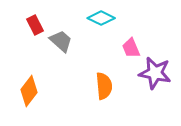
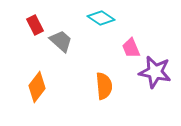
cyan diamond: rotated 8 degrees clockwise
purple star: moved 1 px up
orange diamond: moved 8 px right, 4 px up
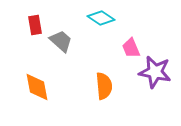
red rectangle: rotated 18 degrees clockwise
orange diamond: rotated 48 degrees counterclockwise
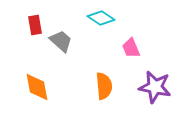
purple star: moved 15 px down
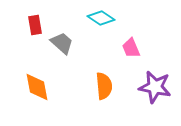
gray trapezoid: moved 1 px right, 2 px down
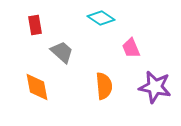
gray trapezoid: moved 9 px down
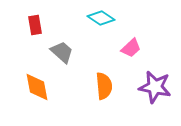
pink trapezoid: rotated 110 degrees counterclockwise
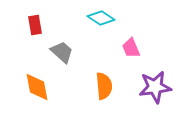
pink trapezoid: rotated 110 degrees clockwise
purple star: rotated 20 degrees counterclockwise
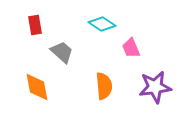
cyan diamond: moved 1 px right, 6 px down
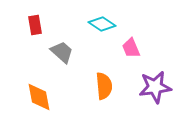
orange diamond: moved 2 px right, 10 px down
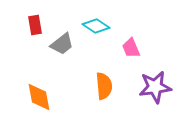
cyan diamond: moved 6 px left, 2 px down
gray trapezoid: moved 8 px up; rotated 100 degrees clockwise
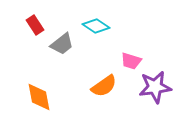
red rectangle: rotated 24 degrees counterclockwise
pink trapezoid: moved 13 px down; rotated 50 degrees counterclockwise
orange semicircle: rotated 60 degrees clockwise
